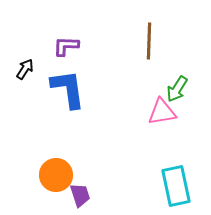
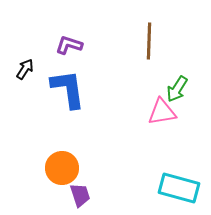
purple L-shape: moved 3 px right, 1 px up; rotated 16 degrees clockwise
orange circle: moved 6 px right, 7 px up
cyan rectangle: moved 3 px right, 2 px down; rotated 63 degrees counterclockwise
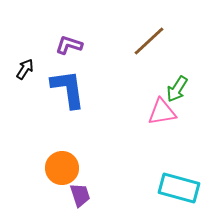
brown line: rotated 45 degrees clockwise
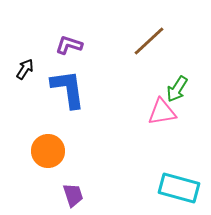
orange circle: moved 14 px left, 17 px up
purple trapezoid: moved 7 px left
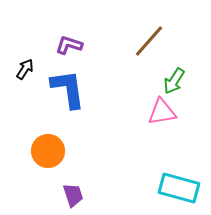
brown line: rotated 6 degrees counterclockwise
green arrow: moved 3 px left, 8 px up
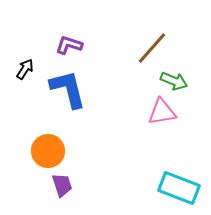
brown line: moved 3 px right, 7 px down
green arrow: rotated 100 degrees counterclockwise
blue L-shape: rotated 6 degrees counterclockwise
cyan rectangle: rotated 6 degrees clockwise
purple trapezoid: moved 11 px left, 10 px up
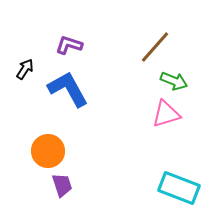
brown line: moved 3 px right, 1 px up
blue L-shape: rotated 15 degrees counterclockwise
pink triangle: moved 4 px right, 2 px down; rotated 8 degrees counterclockwise
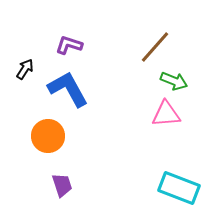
pink triangle: rotated 12 degrees clockwise
orange circle: moved 15 px up
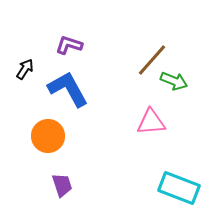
brown line: moved 3 px left, 13 px down
pink triangle: moved 15 px left, 8 px down
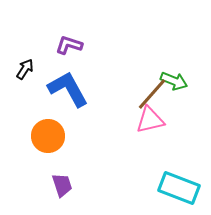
brown line: moved 34 px down
pink triangle: moved 1 px left, 2 px up; rotated 8 degrees counterclockwise
